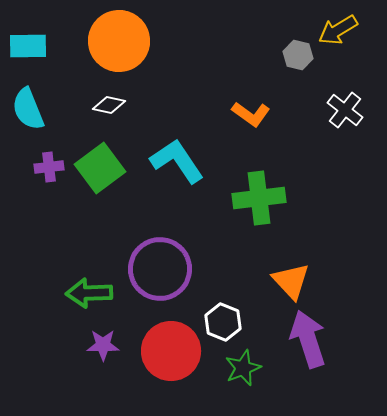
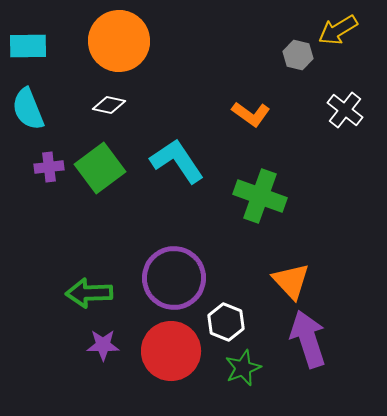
green cross: moved 1 px right, 2 px up; rotated 27 degrees clockwise
purple circle: moved 14 px right, 9 px down
white hexagon: moved 3 px right
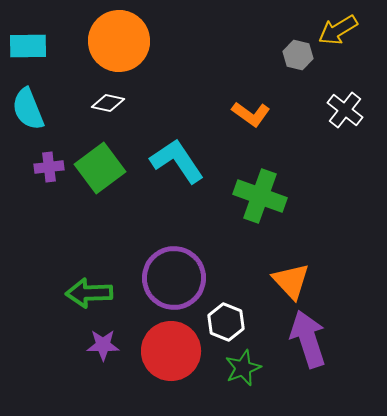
white diamond: moved 1 px left, 2 px up
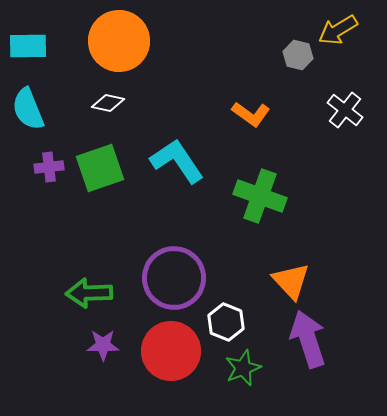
green square: rotated 18 degrees clockwise
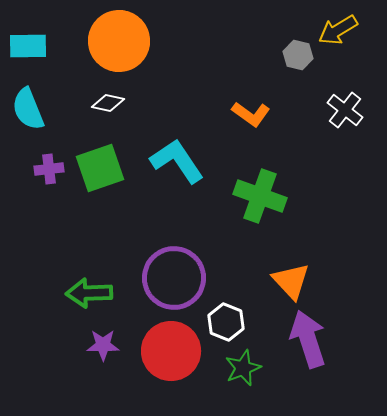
purple cross: moved 2 px down
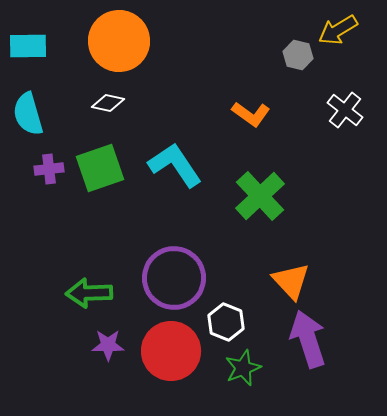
cyan semicircle: moved 5 px down; rotated 6 degrees clockwise
cyan L-shape: moved 2 px left, 4 px down
green cross: rotated 27 degrees clockwise
purple star: moved 5 px right
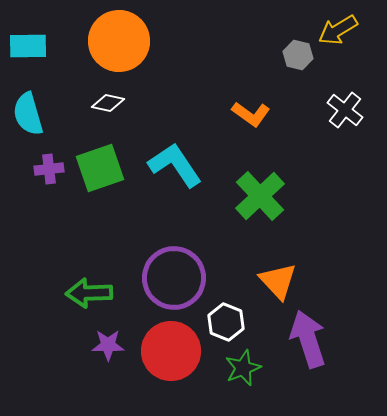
orange triangle: moved 13 px left
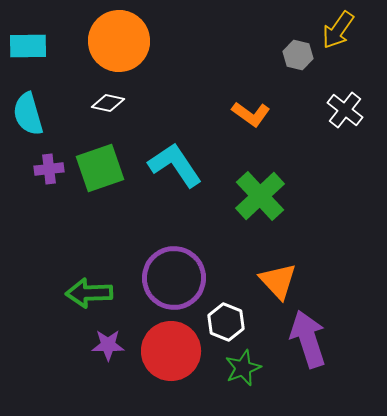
yellow arrow: rotated 24 degrees counterclockwise
